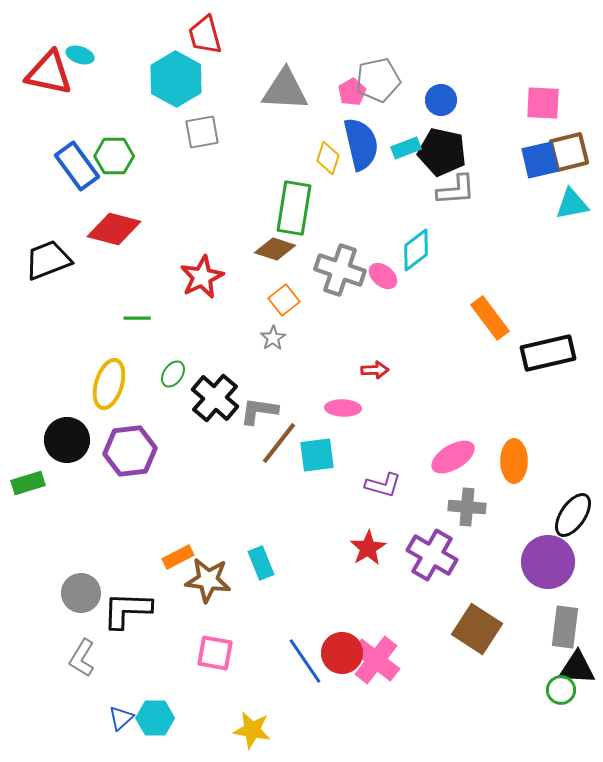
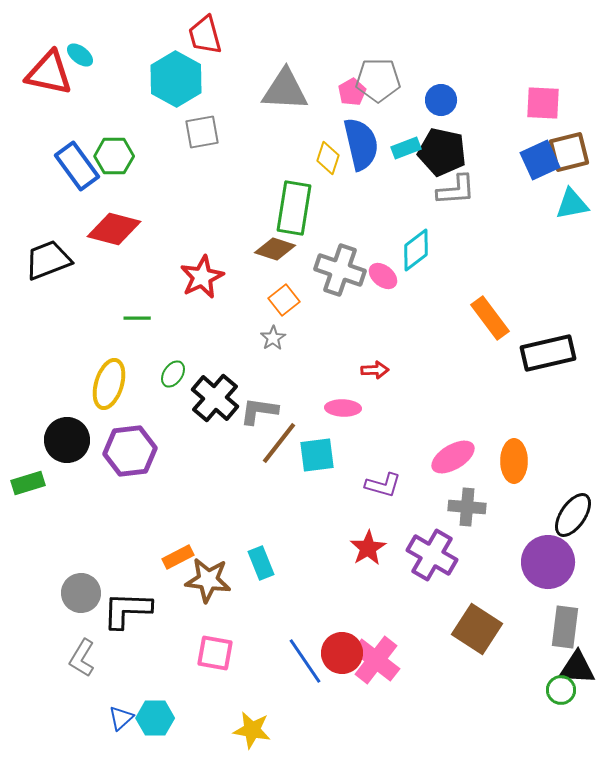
cyan ellipse at (80, 55): rotated 20 degrees clockwise
gray pentagon at (378, 80): rotated 12 degrees clockwise
blue square at (540, 160): rotated 12 degrees counterclockwise
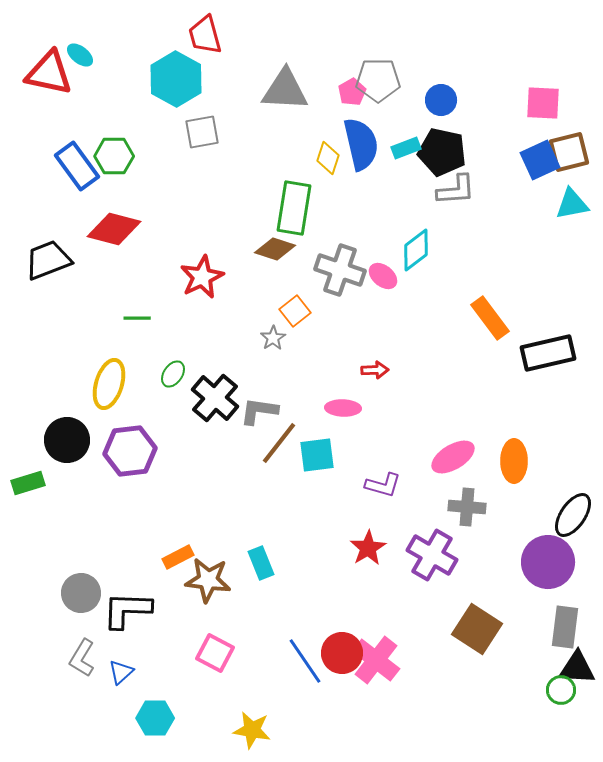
orange square at (284, 300): moved 11 px right, 11 px down
pink square at (215, 653): rotated 18 degrees clockwise
blue triangle at (121, 718): moved 46 px up
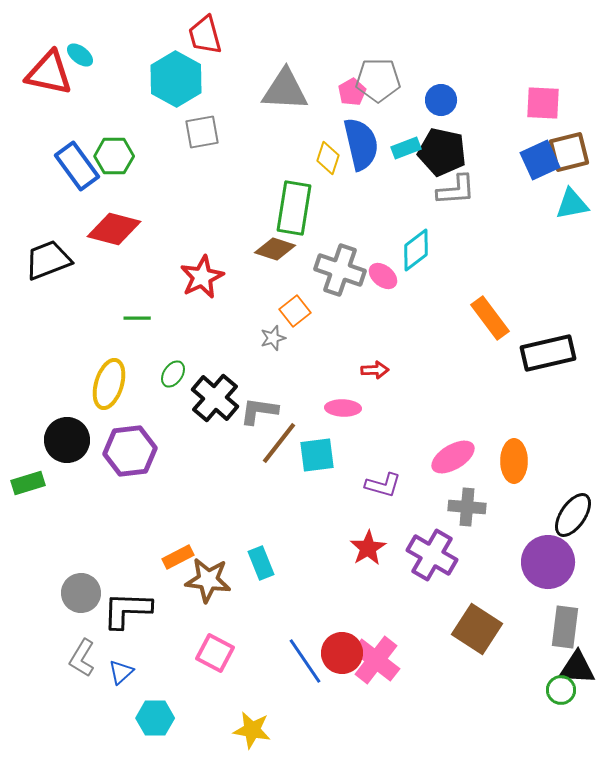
gray star at (273, 338): rotated 15 degrees clockwise
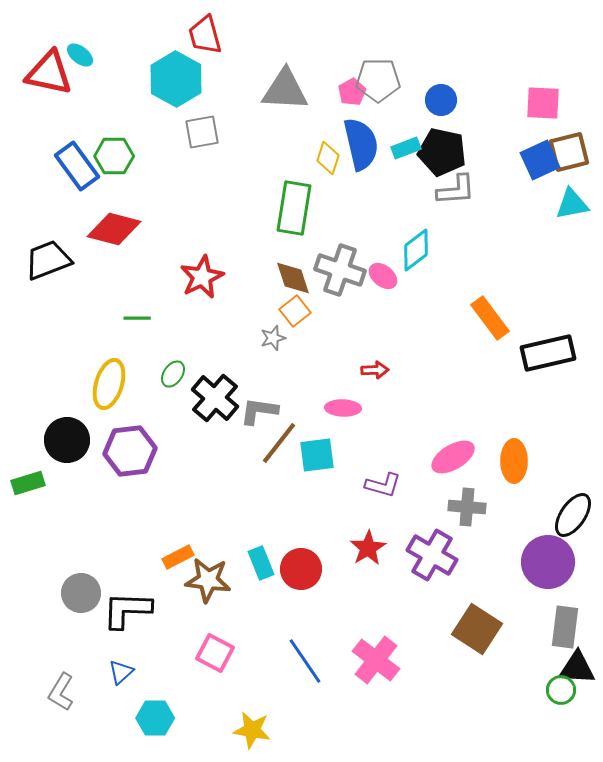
brown diamond at (275, 249): moved 18 px right, 29 px down; rotated 54 degrees clockwise
red circle at (342, 653): moved 41 px left, 84 px up
gray L-shape at (82, 658): moved 21 px left, 34 px down
